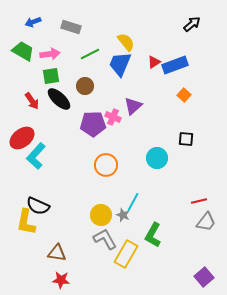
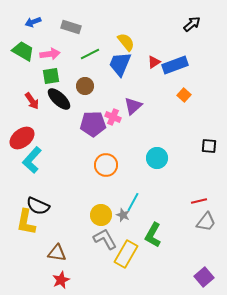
black square: moved 23 px right, 7 px down
cyan L-shape: moved 4 px left, 4 px down
red star: rotated 30 degrees counterclockwise
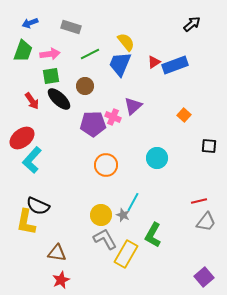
blue arrow: moved 3 px left, 1 px down
green trapezoid: rotated 80 degrees clockwise
orange square: moved 20 px down
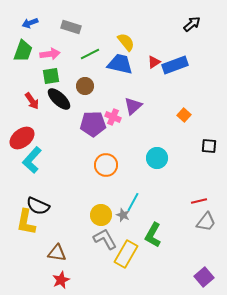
blue trapezoid: rotated 80 degrees clockwise
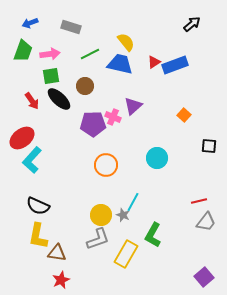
yellow L-shape: moved 12 px right, 14 px down
gray L-shape: moved 7 px left; rotated 100 degrees clockwise
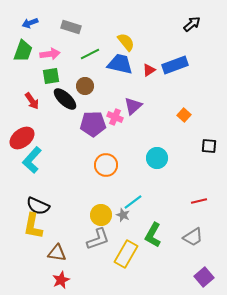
red triangle: moved 5 px left, 8 px down
black ellipse: moved 6 px right
pink cross: moved 2 px right
cyan line: rotated 24 degrees clockwise
gray trapezoid: moved 13 px left, 15 px down; rotated 20 degrees clockwise
yellow L-shape: moved 5 px left, 10 px up
